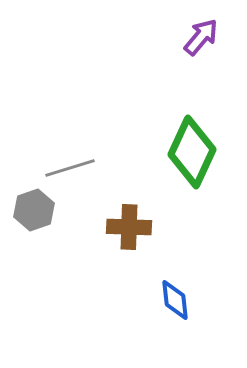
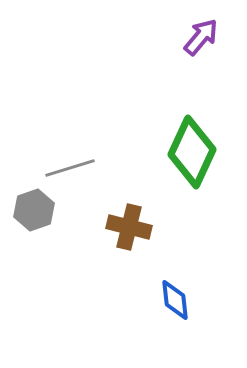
brown cross: rotated 12 degrees clockwise
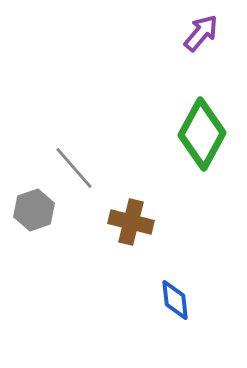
purple arrow: moved 4 px up
green diamond: moved 10 px right, 18 px up; rotated 4 degrees clockwise
gray line: moved 4 px right; rotated 66 degrees clockwise
brown cross: moved 2 px right, 5 px up
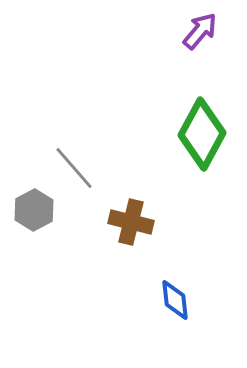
purple arrow: moved 1 px left, 2 px up
gray hexagon: rotated 9 degrees counterclockwise
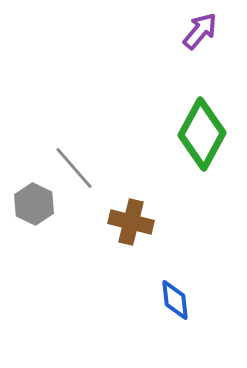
gray hexagon: moved 6 px up; rotated 6 degrees counterclockwise
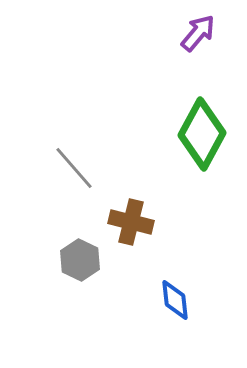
purple arrow: moved 2 px left, 2 px down
gray hexagon: moved 46 px right, 56 px down
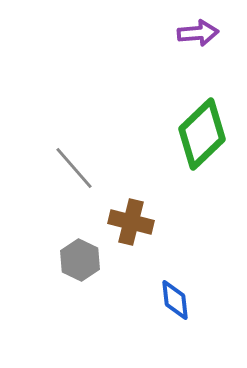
purple arrow: rotated 45 degrees clockwise
green diamond: rotated 18 degrees clockwise
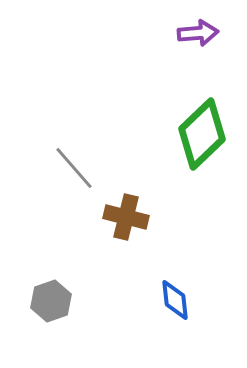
brown cross: moved 5 px left, 5 px up
gray hexagon: moved 29 px left, 41 px down; rotated 15 degrees clockwise
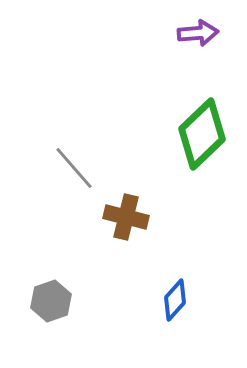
blue diamond: rotated 48 degrees clockwise
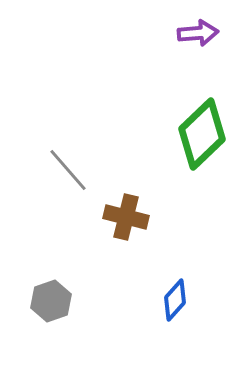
gray line: moved 6 px left, 2 px down
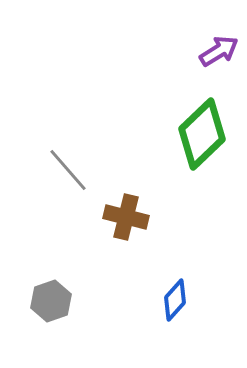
purple arrow: moved 21 px right, 18 px down; rotated 27 degrees counterclockwise
